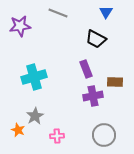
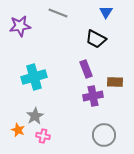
pink cross: moved 14 px left; rotated 16 degrees clockwise
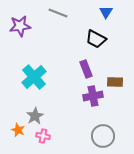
cyan cross: rotated 25 degrees counterclockwise
gray circle: moved 1 px left, 1 px down
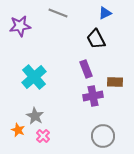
blue triangle: moved 1 px left, 1 px down; rotated 32 degrees clockwise
black trapezoid: rotated 35 degrees clockwise
gray star: rotated 12 degrees counterclockwise
pink cross: rotated 32 degrees clockwise
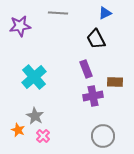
gray line: rotated 18 degrees counterclockwise
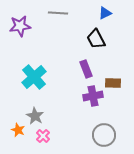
brown rectangle: moved 2 px left, 1 px down
gray circle: moved 1 px right, 1 px up
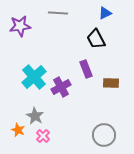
brown rectangle: moved 2 px left
purple cross: moved 32 px left, 9 px up; rotated 18 degrees counterclockwise
